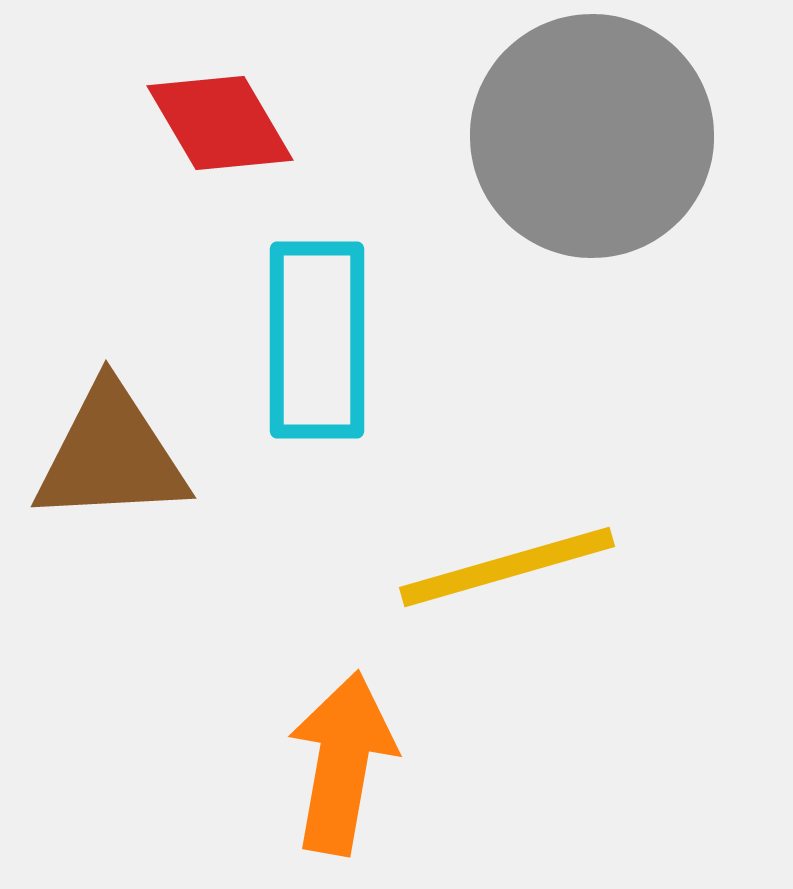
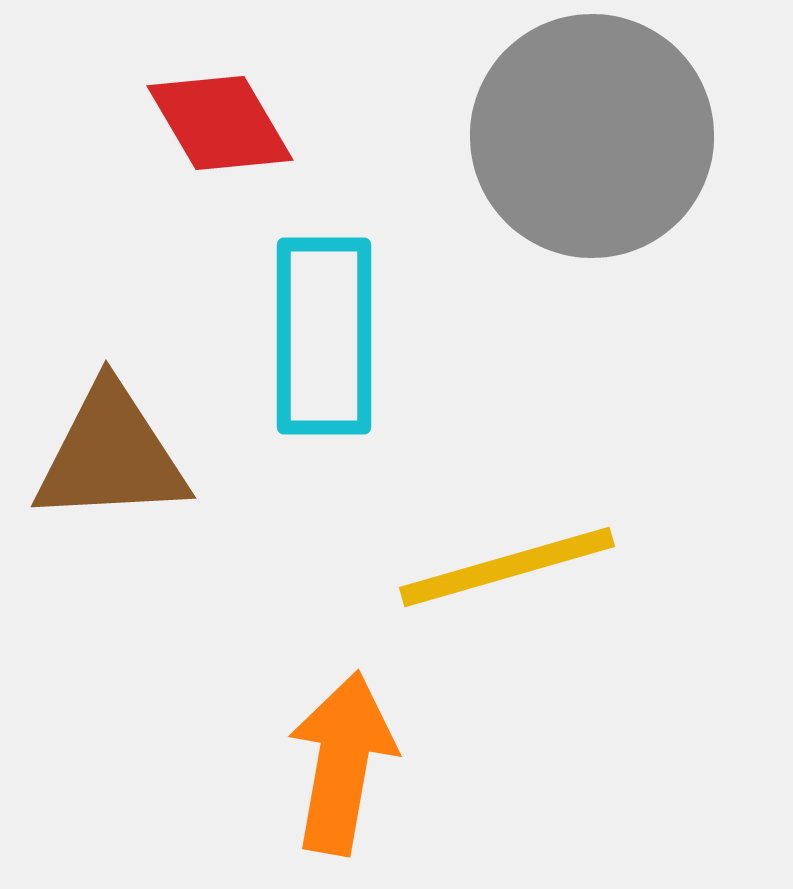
cyan rectangle: moved 7 px right, 4 px up
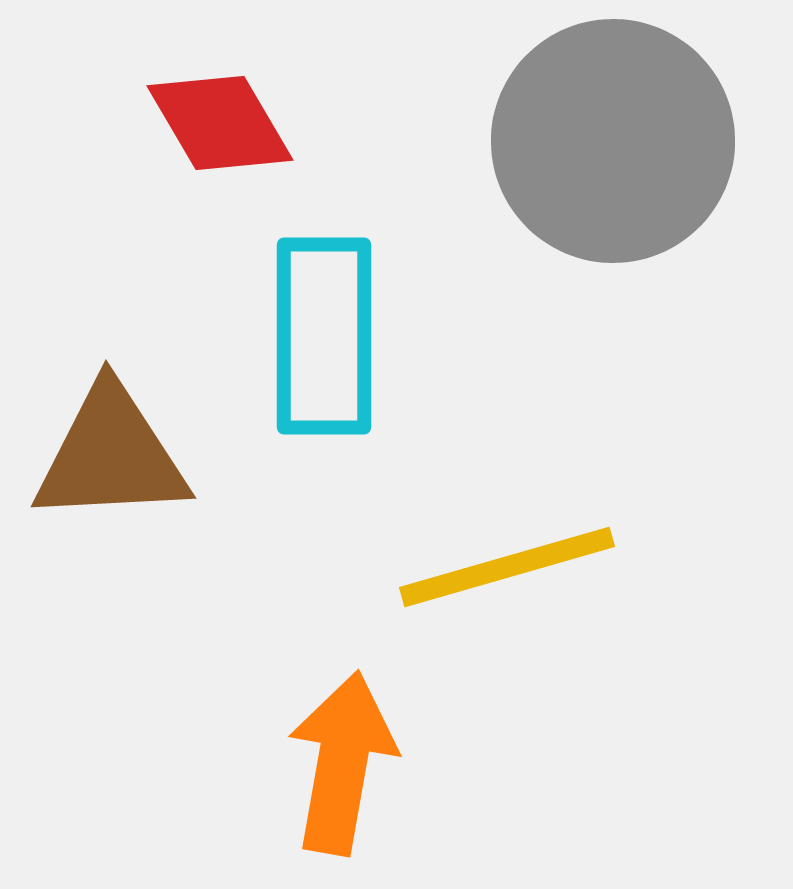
gray circle: moved 21 px right, 5 px down
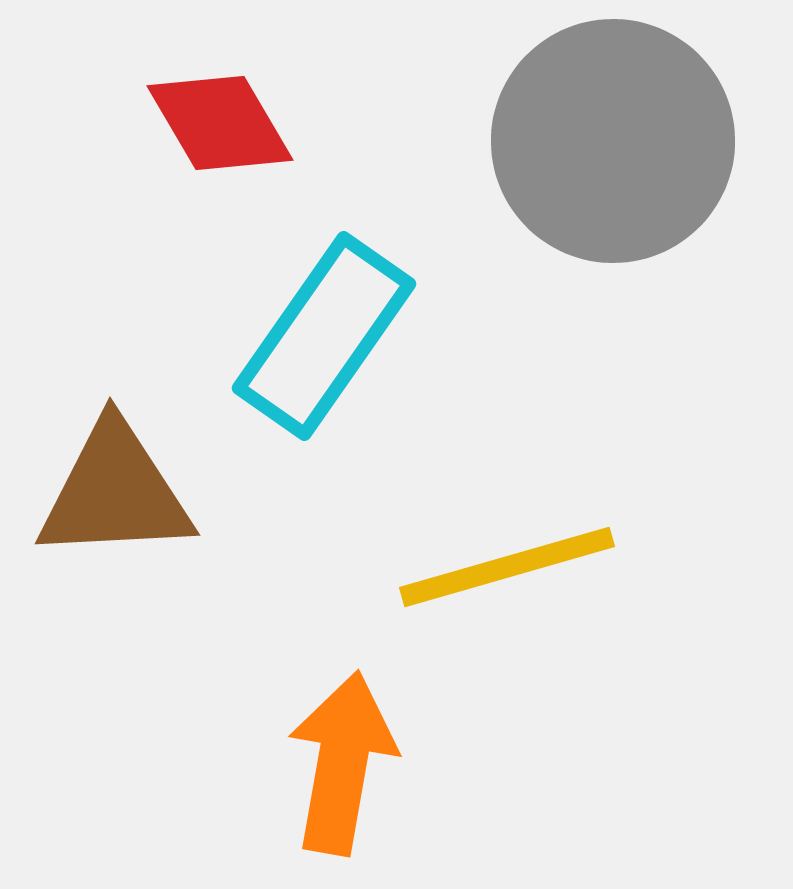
cyan rectangle: rotated 35 degrees clockwise
brown triangle: moved 4 px right, 37 px down
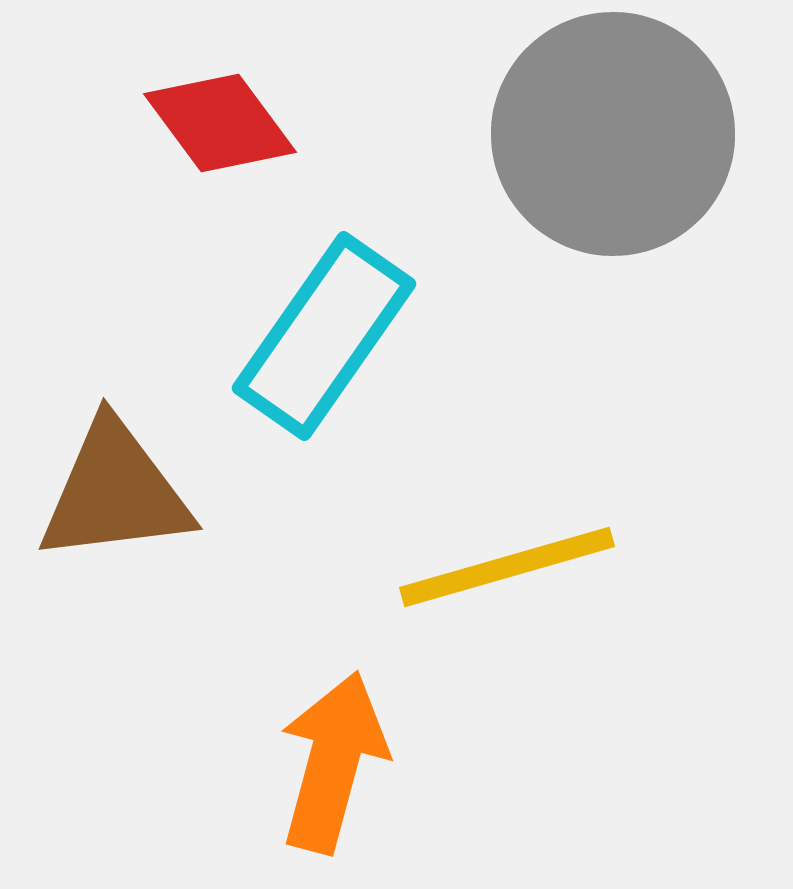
red diamond: rotated 6 degrees counterclockwise
gray circle: moved 7 px up
brown triangle: rotated 4 degrees counterclockwise
orange arrow: moved 9 px left, 1 px up; rotated 5 degrees clockwise
